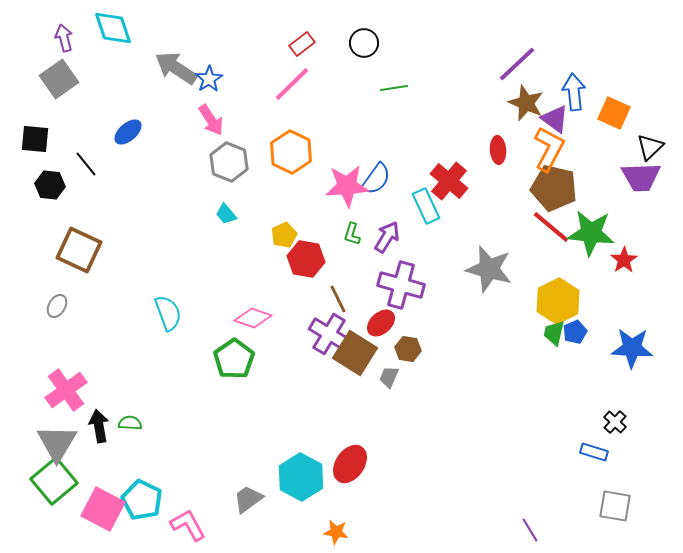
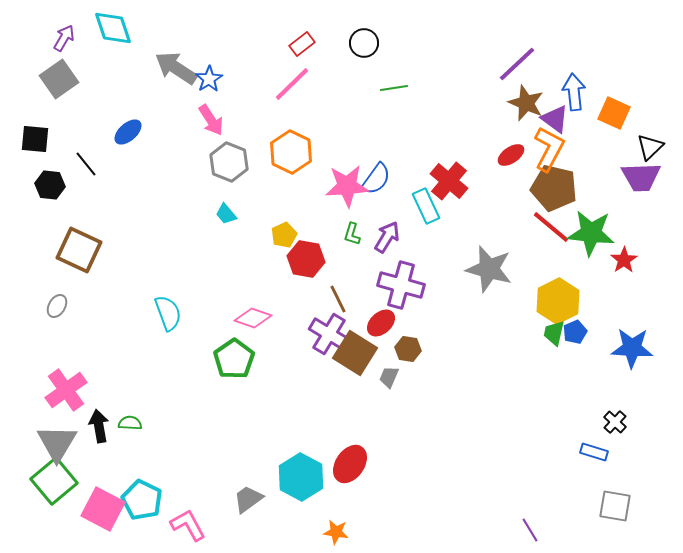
purple arrow at (64, 38): rotated 44 degrees clockwise
red ellipse at (498, 150): moved 13 px right, 5 px down; rotated 60 degrees clockwise
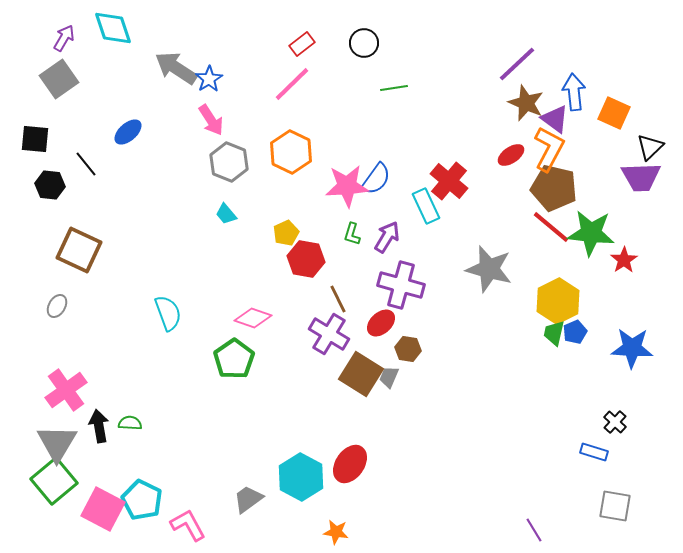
yellow pentagon at (284, 235): moved 2 px right, 2 px up
brown square at (355, 353): moved 6 px right, 21 px down
purple line at (530, 530): moved 4 px right
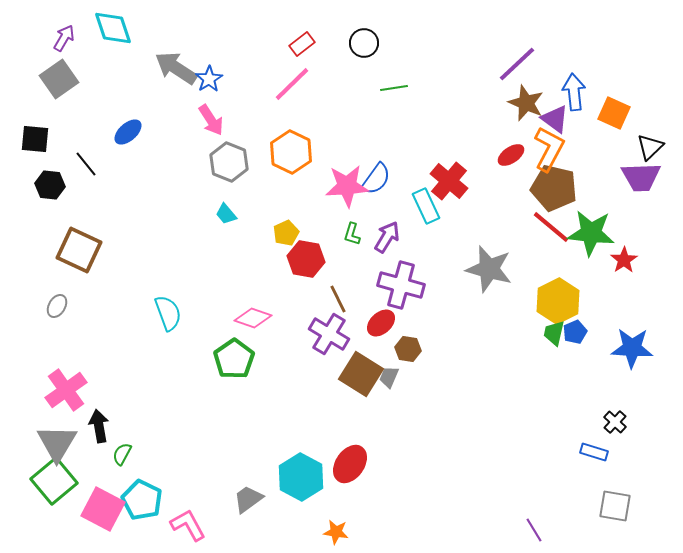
green semicircle at (130, 423): moved 8 px left, 31 px down; rotated 65 degrees counterclockwise
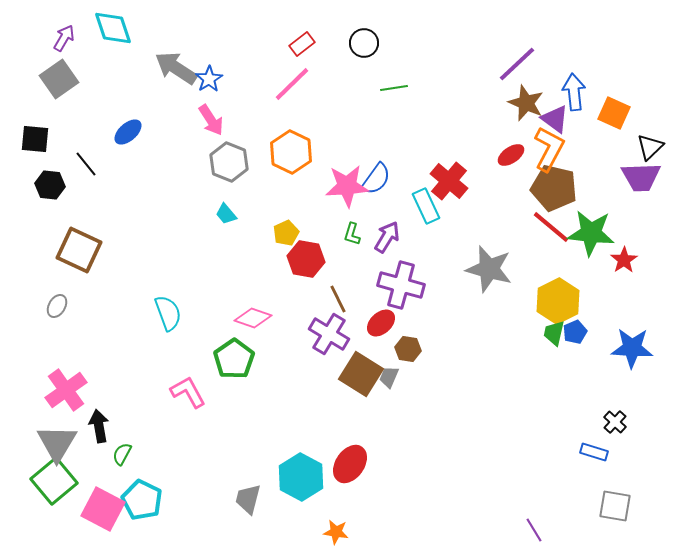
gray trapezoid at (248, 499): rotated 40 degrees counterclockwise
pink L-shape at (188, 525): moved 133 px up
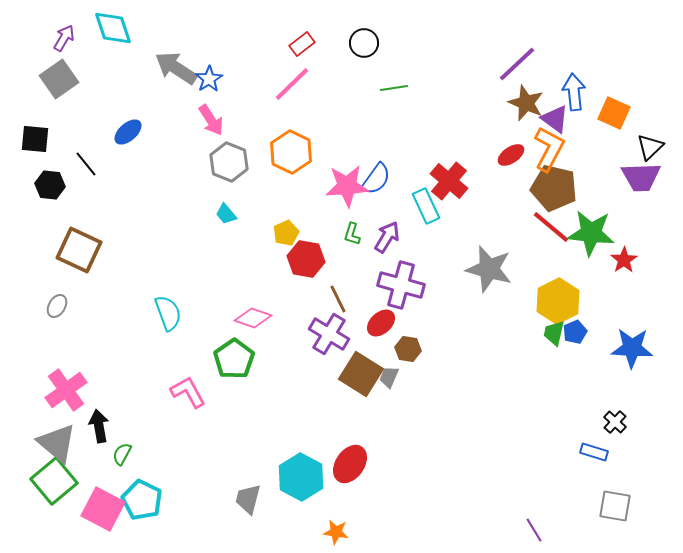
gray triangle at (57, 443): rotated 21 degrees counterclockwise
